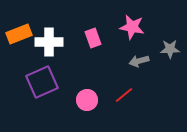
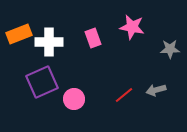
gray arrow: moved 17 px right, 29 px down
pink circle: moved 13 px left, 1 px up
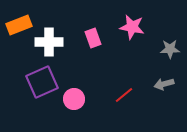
orange rectangle: moved 9 px up
gray arrow: moved 8 px right, 6 px up
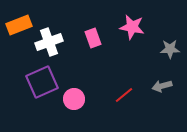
white cross: rotated 20 degrees counterclockwise
gray arrow: moved 2 px left, 2 px down
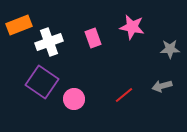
purple square: rotated 32 degrees counterclockwise
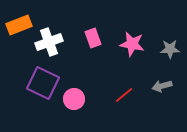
pink star: moved 17 px down
purple square: moved 1 px right, 1 px down; rotated 8 degrees counterclockwise
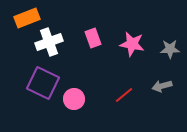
orange rectangle: moved 8 px right, 7 px up
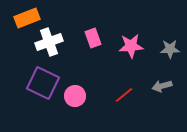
pink star: moved 1 px left, 2 px down; rotated 15 degrees counterclockwise
pink circle: moved 1 px right, 3 px up
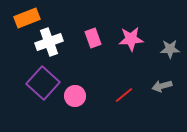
pink star: moved 7 px up
purple square: rotated 16 degrees clockwise
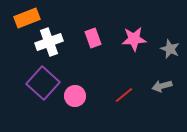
pink star: moved 3 px right
gray star: rotated 24 degrees clockwise
